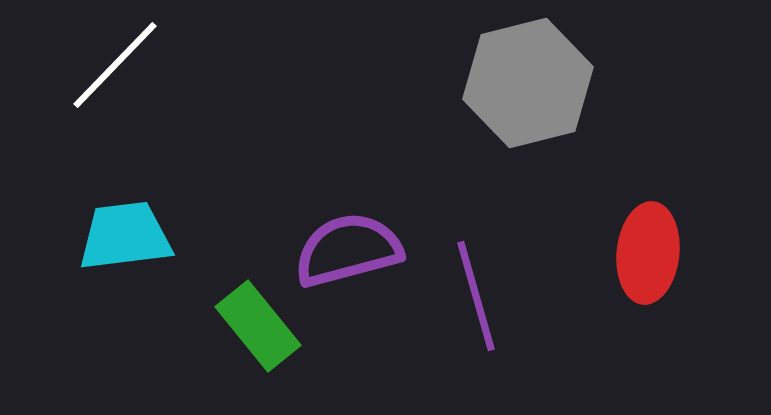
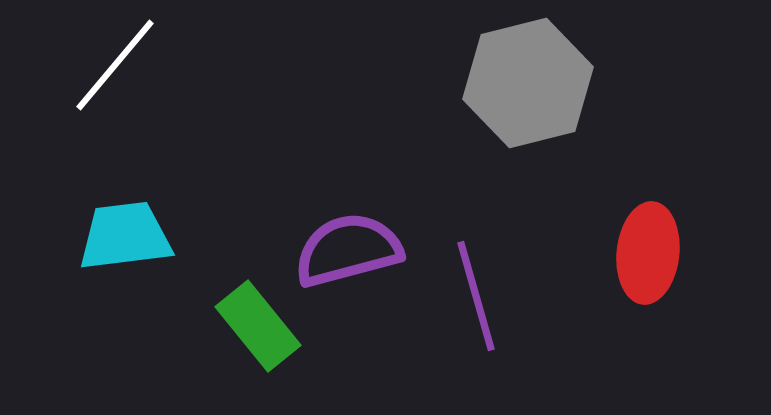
white line: rotated 4 degrees counterclockwise
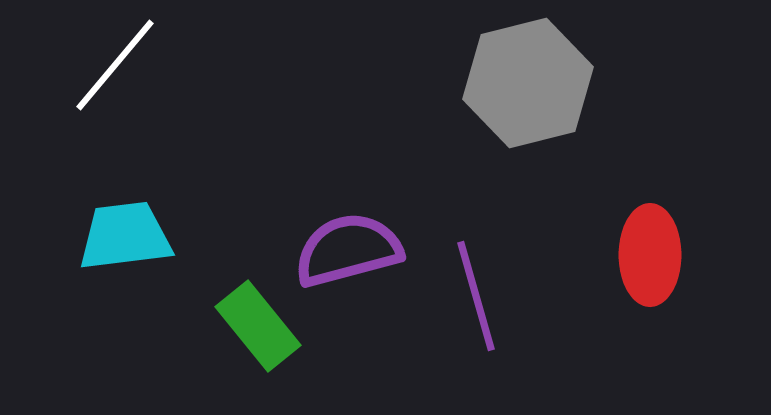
red ellipse: moved 2 px right, 2 px down; rotated 6 degrees counterclockwise
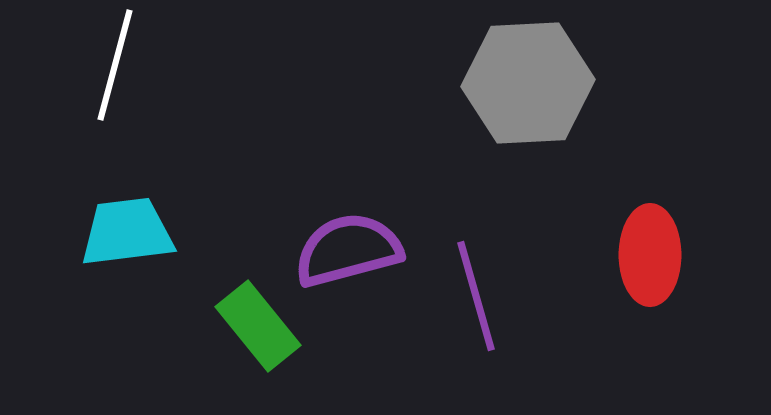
white line: rotated 25 degrees counterclockwise
gray hexagon: rotated 11 degrees clockwise
cyan trapezoid: moved 2 px right, 4 px up
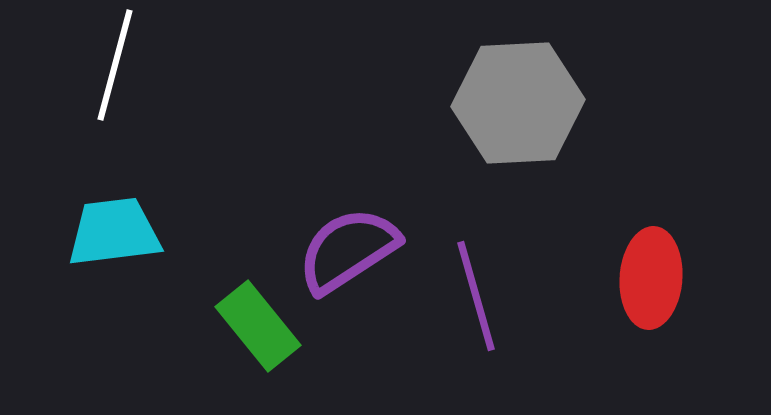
gray hexagon: moved 10 px left, 20 px down
cyan trapezoid: moved 13 px left
purple semicircle: rotated 18 degrees counterclockwise
red ellipse: moved 1 px right, 23 px down; rotated 4 degrees clockwise
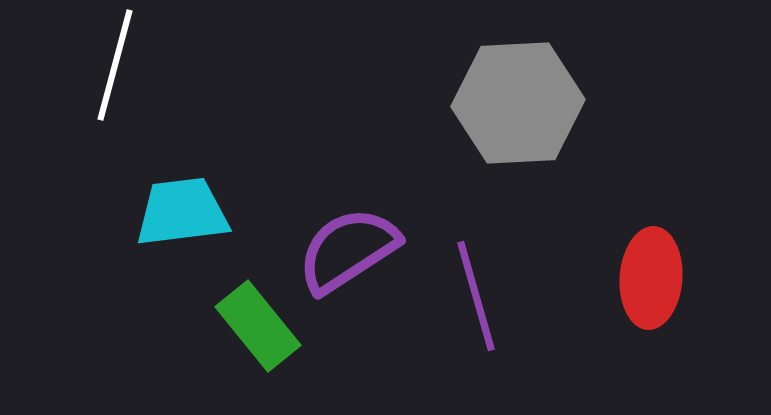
cyan trapezoid: moved 68 px right, 20 px up
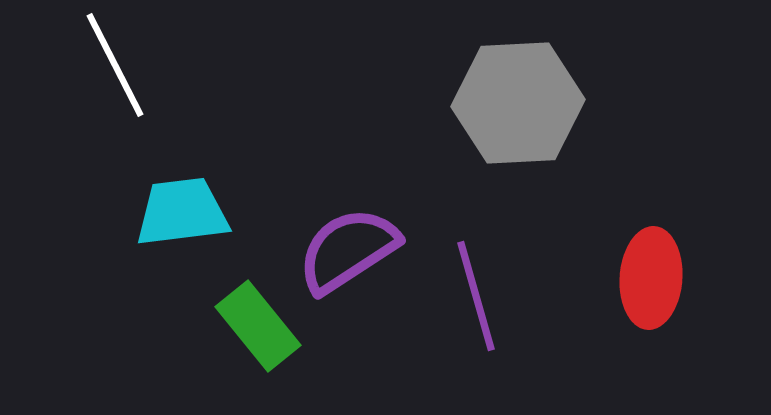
white line: rotated 42 degrees counterclockwise
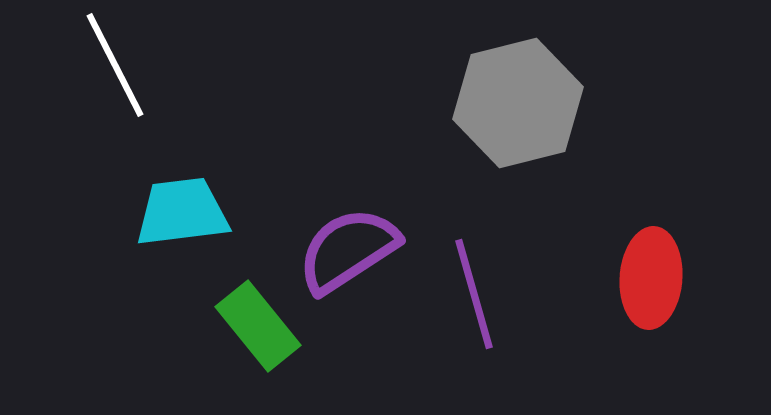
gray hexagon: rotated 11 degrees counterclockwise
purple line: moved 2 px left, 2 px up
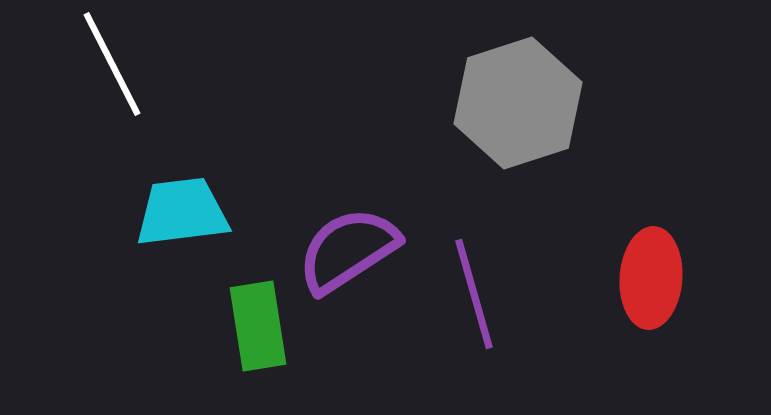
white line: moved 3 px left, 1 px up
gray hexagon: rotated 4 degrees counterclockwise
green rectangle: rotated 30 degrees clockwise
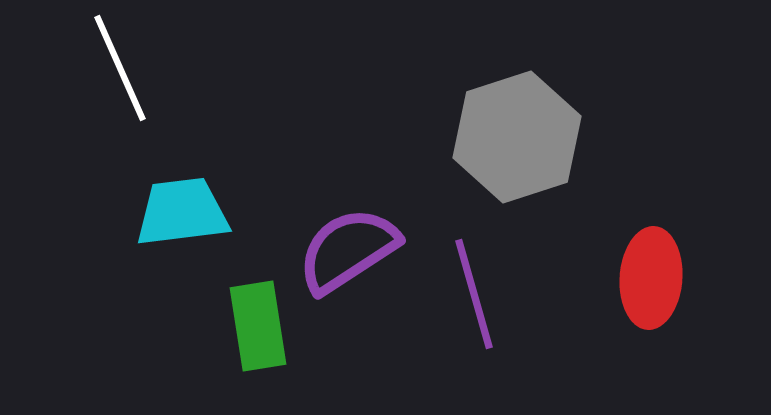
white line: moved 8 px right, 4 px down; rotated 3 degrees clockwise
gray hexagon: moved 1 px left, 34 px down
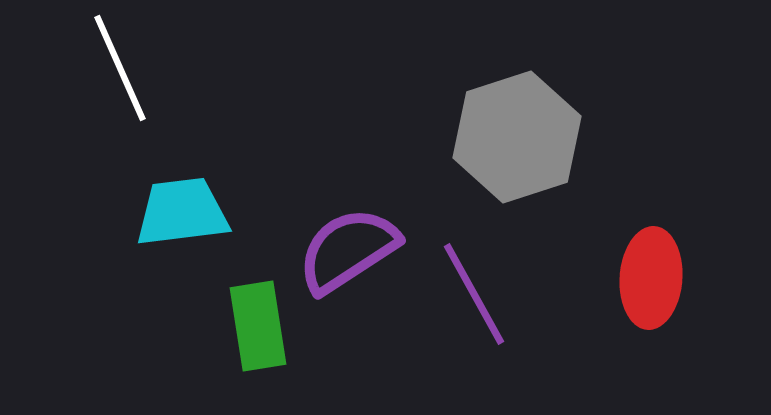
purple line: rotated 13 degrees counterclockwise
